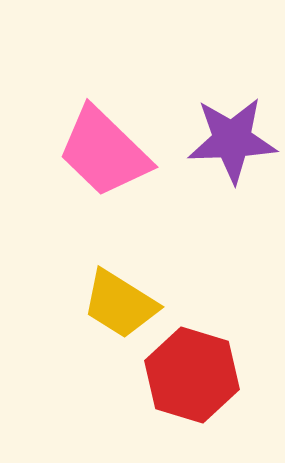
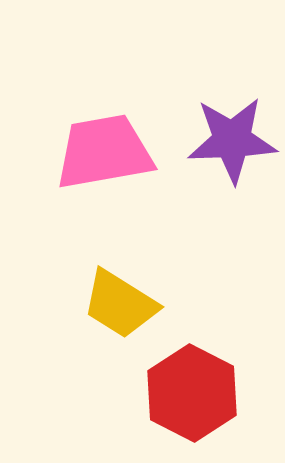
pink trapezoid: rotated 126 degrees clockwise
red hexagon: moved 18 px down; rotated 10 degrees clockwise
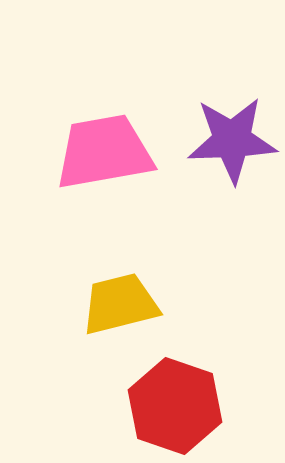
yellow trapezoid: rotated 134 degrees clockwise
red hexagon: moved 17 px left, 13 px down; rotated 8 degrees counterclockwise
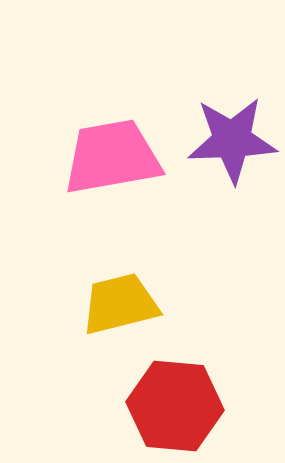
pink trapezoid: moved 8 px right, 5 px down
red hexagon: rotated 14 degrees counterclockwise
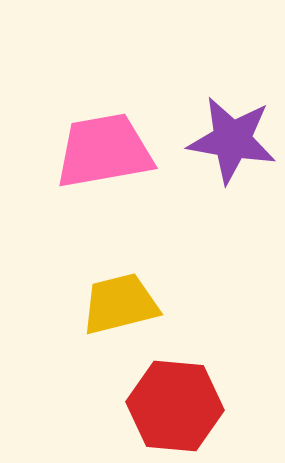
purple star: rotated 12 degrees clockwise
pink trapezoid: moved 8 px left, 6 px up
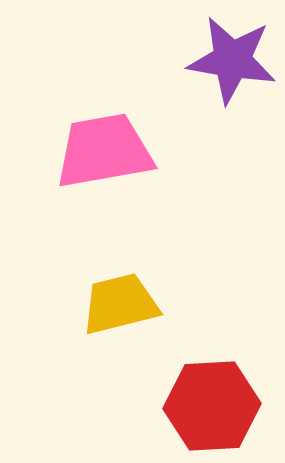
purple star: moved 80 px up
red hexagon: moved 37 px right; rotated 8 degrees counterclockwise
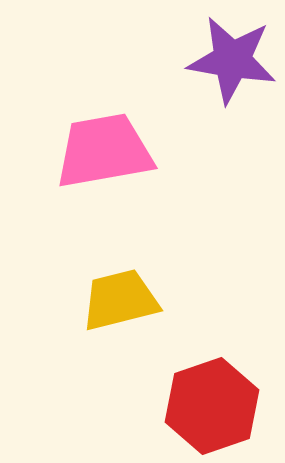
yellow trapezoid: moved 4 px up
red hexagon: rotated 16 degrees counterclockwise
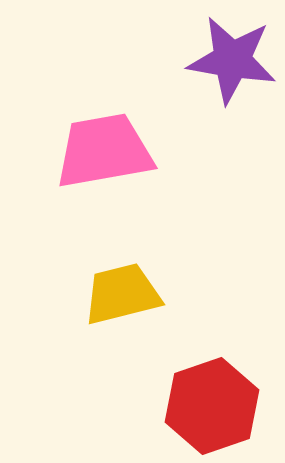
yellow trapezoid: moved 2 px right, 6 px up
